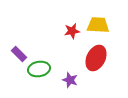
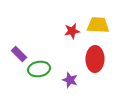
red ellipse: moved 1 px left, 1 px down; rotated 25 degrees counterclockwise
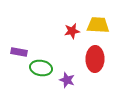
purple rectangle: moved 2 px up; rotated 35 degrees counterclockwise
green ellipse: moved 2 px right, 1 px up; rotated 20 degrees clockwise
purple star: moved 3 px left
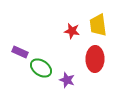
yellow trapezoid: rotated 100 degrees counterclockwise
red star: rotated 21 degrees clockwise
purple rectangle: moved 1 px right; rotated 14 degrees clockwise
green ellipse: rotated 25 degrees clockwise
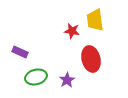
yellow trapezoid: moved 3 px left, 5 px up
red ellipse: moved 4 px left; rotated 15 degrees counterclockwise
green ellipse: moved 5 px left, 9 px down; rotated 50 degrees counterclockwise
purple star: rotated 21 degrees clockwise
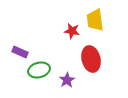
green ellipse: moved 3 px right, 7 px up
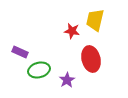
yellow trapezoid: rotated 20 degrees clockwise
